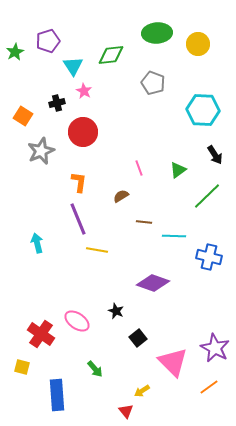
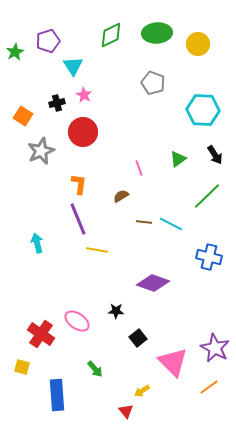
green diamond: moved 20 px up; rotated 20 degrees counterclockwise
pink star: moved 4 px down
green triangle: moved 11 px up
orange L-shape: moved 2 px down
cyan line: moved 3 px left, 12 px up; rotated 25 degrees clockwise
black star: rotated 21 degrees counterclockwise
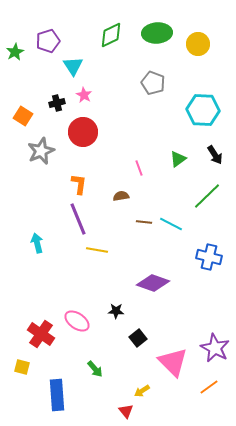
brown semicircle: rotated 21 degrees clockwise
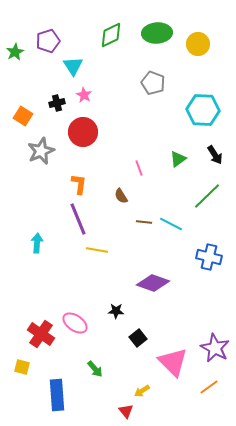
brown semicircle: rotated 112 degrees counterclockwise
cyan arrow: rotated 18 degrees clockwise
pink ellipse: moved 2 px left, 2 px down
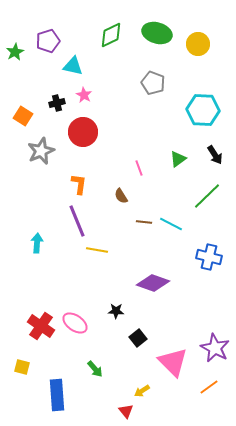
green ellipse: rotated 20 degrees clockwise
cyan triangle: rotated 45 degrees counterclockwise
purple line: moved 1 px left, 2 px down
red cross: moved 8 px up
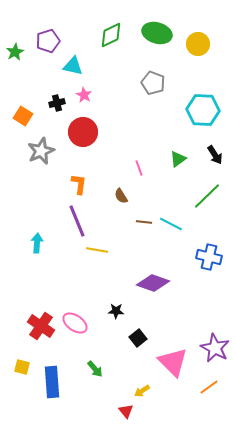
blue rectangle: moved 5 px left, 13 px up
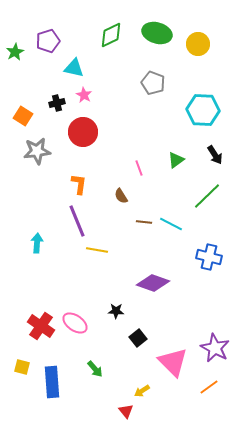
cyan triangle: moved 1 px right, 2 px down
gray star: moved 4 px left; rotated 16 degrees clockwise
green triangle: moved 2 px left, 1 px down
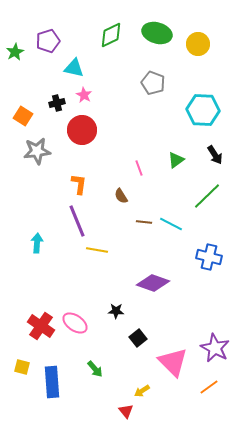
red circle: moved 1 px left, 2 px up
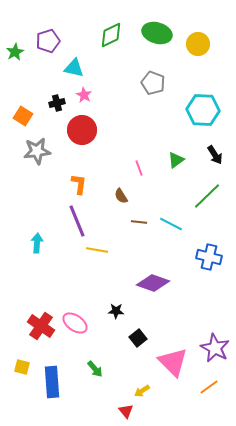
brown line: moved 5 px left
